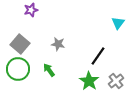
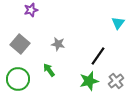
green circle: moved 10 px down
green star: rotated 24 degrees clockwise
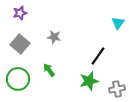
purple star: moved 11 px left, 3 px down
gray star: moved 4 px left, 7 px up
gray cross: moved 1 px right, 8 px down; rotated 28 degrees clockwise
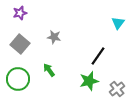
gray cross: rotated 28 degrees counterclockwise
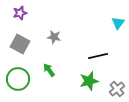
gray square: rotated 12 degrees counterclockwise
black line: rotated 42 degrees clockwise
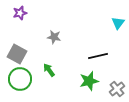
gray square: moved 3 px left, 10 px down
green circle: moved 2 px right
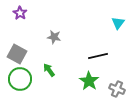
purple star: rotated 24 degrees counterclockwise
green star: rotated 24 degrees counterclockwise
gray cross: rotated 28 degrees counterclockwise
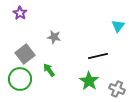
cyan triangle: moved 3 px down
gray square: moved 8 px right; rotated 24 degrees clockwise
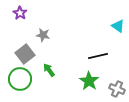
cyan triangle: rotated 32 degrees counterclockwise
gray star: moved 11 px left, 2 px up
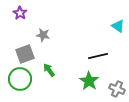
gray square: rotated 18 degrees clockwise
